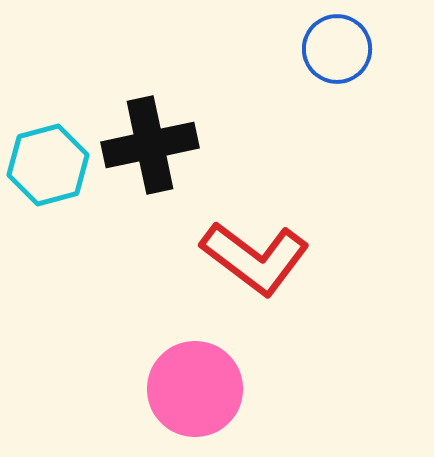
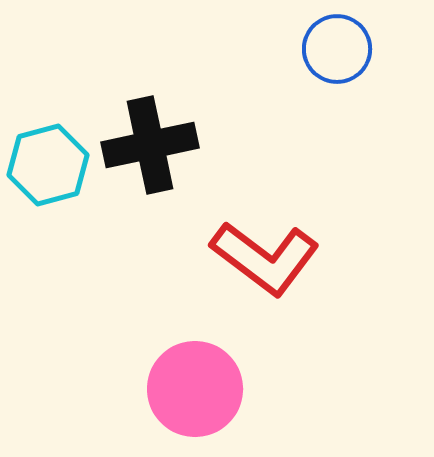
red L-shape: moved 10 px right
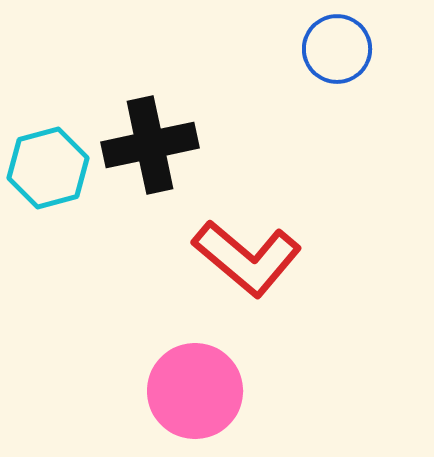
cyan hexagon: moved 3 px down
red L-shape: moved 18 px left; rotated 3 degrees clockwise
pink circle: moved 2 px down
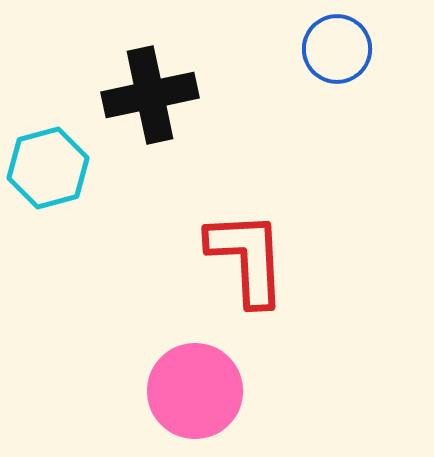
black cross: moved 50 px up
red L-shape: rotated 133 degrees counterclockwise
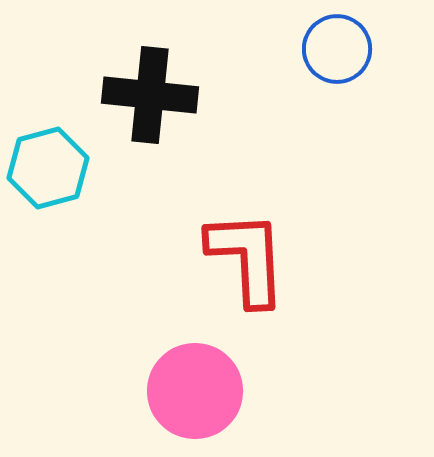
black cross: rotated 18 degrees clockwise
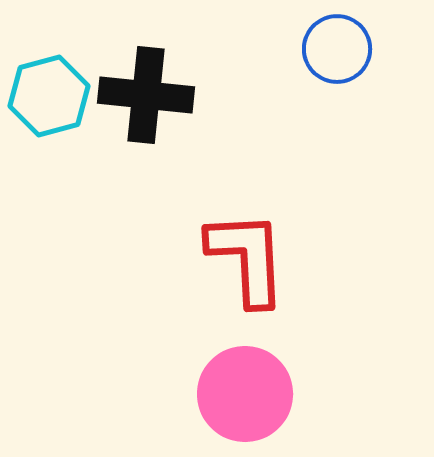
black cross: moved 4 px left
cyan hexagon: moved 1 px right, 72 px up
pink circle: moved 50 px right, 3 px down
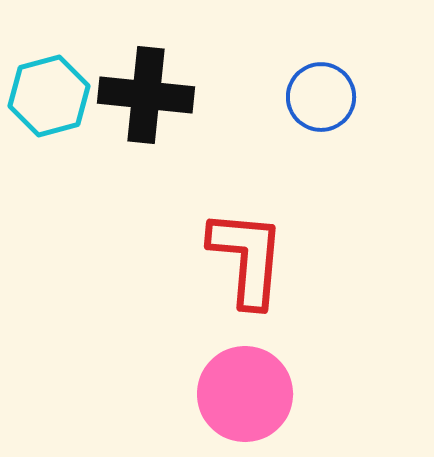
blue circle: moved 16 px left, 48 px down
red L-shape: rotated 8 degrees clockwise
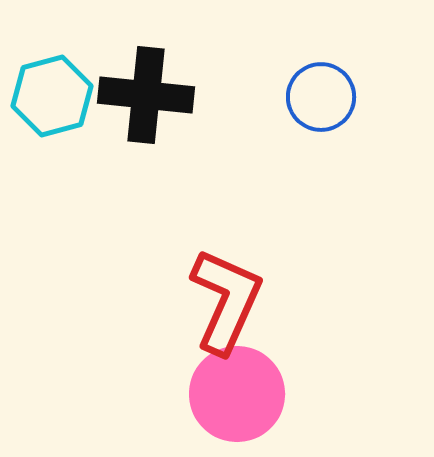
cyan hexagon: moved 3 px right
red L-shape: moved 21 px left, 43 px down; rotated 19 degrees clockwise
pink circle: moved 8 px left
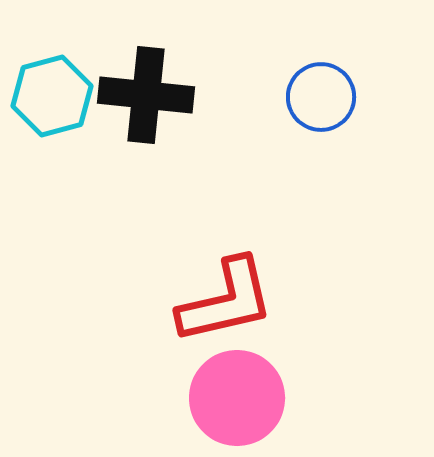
red L-shape: rotated 53 degrees clockwise
pink circle: moved 4 px down
